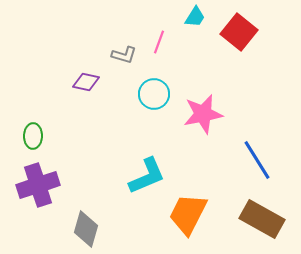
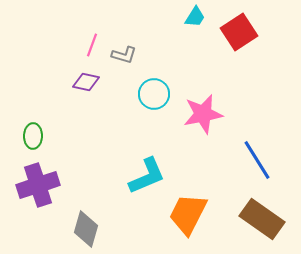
red square: rotated 18 degrees clockwise
pink line: moved 67 px left, 3 px down
brown rectangle: rotated 6 degrees clockwise
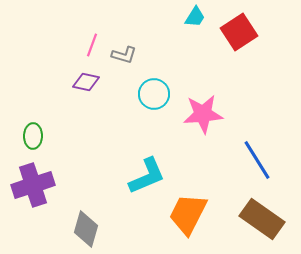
pink star: rotated 6 degrees clockwise
purple cross: moved 5 px left
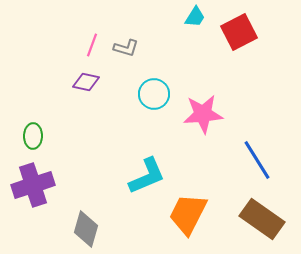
red square: rotated 6 degrees clockwise
gray L-shape: moved 2 px right, 7 px up
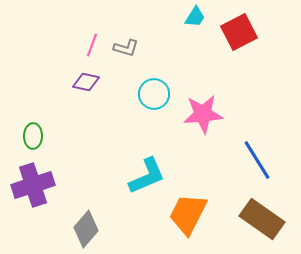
gray diamond: rotated 24 degrees clockwise
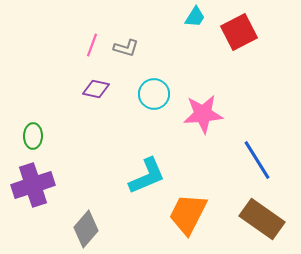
purple diamond: moved 10 px right, 7 px down
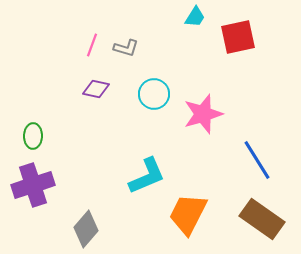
red square: moved 1 px left, 5 px down; rotated 15 degrees clockwise
pink star: rotated 12 degrees counterclockwise
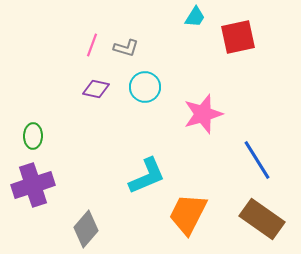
cyan circle: moved 9 px left, 7 px up
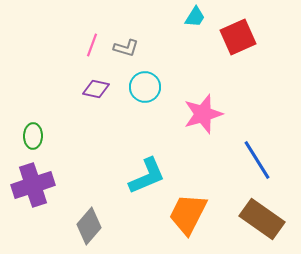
red square: rotated 12 degrees counterclockwise
gray diamond: moved 3 px right, 3 px up
